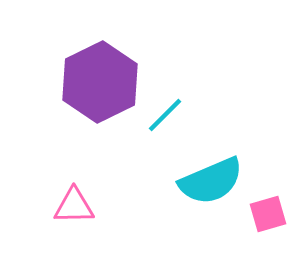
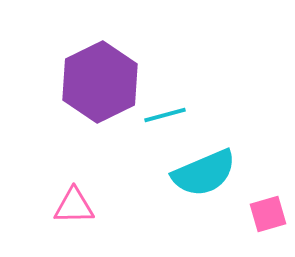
cyan line: rotated 30 degrees clockwise
cyan semicircle: moved 7 px left, 8 px up
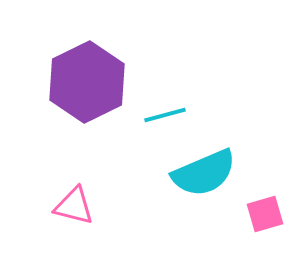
purple hexagon: moved 13 px left
pink triangle: rotated 15 degrees clockwise
pink square: moved 3 px left
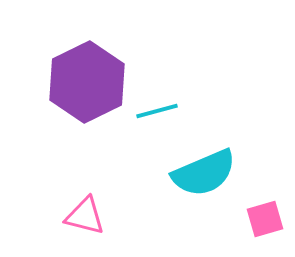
cyan line: moved 8 px left, 4 px up
pink triangle: moved 11 px right, 10 px down
pink square: moved 5 px down
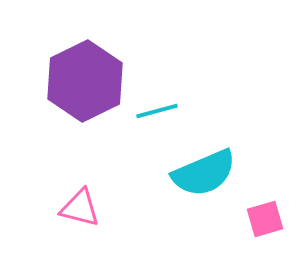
purple hexagon: moved 2 px left, 1 px up
pink triangle: moved 5 px left, 8 px up
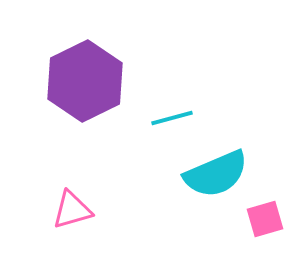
cyan line: moved 15 px right, 7 px down
cyan semicircle: moved 12 px right, 1 px down
pink triangle: moved 8 px left, 2 px down; rotated 30 degrees counterclockwise
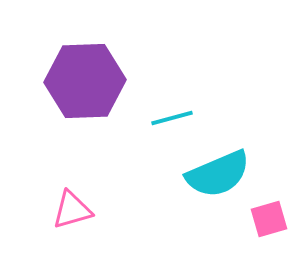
purple hexagon: rotated 24 degrees clockwise
cyan semicircle: moved 2 px right
pink square: moved 4 px right
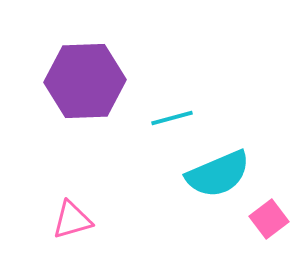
pink triangle: moved 10 px down
pink square: rotated 21 degrees counterclockwise
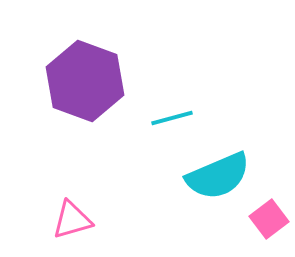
purple hexagon: rotated 22 degrees clockwise
cyan semicircle: moved 2 px down
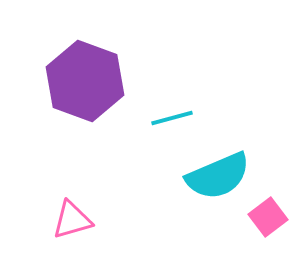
pink square: moved 1 px left, 2 px up
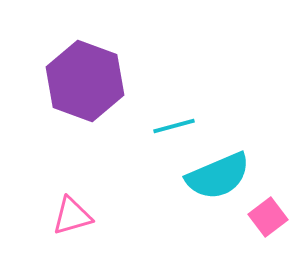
cyan line: moved 2 px right, 8 px down
pink triangle: moved 4 px up
